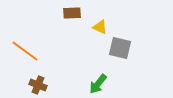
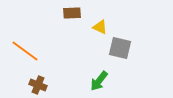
green arrow: moved 1 px right, 3 px up
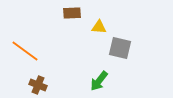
yellow triangle: moved 1 px left; rotated 21 degrees counterclockwise
